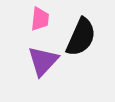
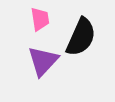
pink trapezoid: rotated 15 degrees counterclockwise
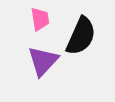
black semicircle: moved 1 px up
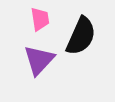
purple triangle: moved 4 px left, 1 px up
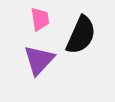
black semicircle: moved 1 px up
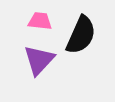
pink trapezoid: moved 2 px down; rotated 75 degrees counterclockwise
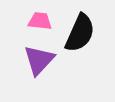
black semicircle: moved 1 px left, 2 px up
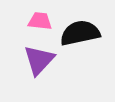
black semicircle: rotated 126 degrees counterclockwise
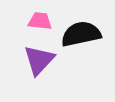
black semicircle: moved 1 px right, 1 px down
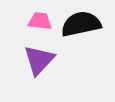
black semicircle: moved 10 px up
